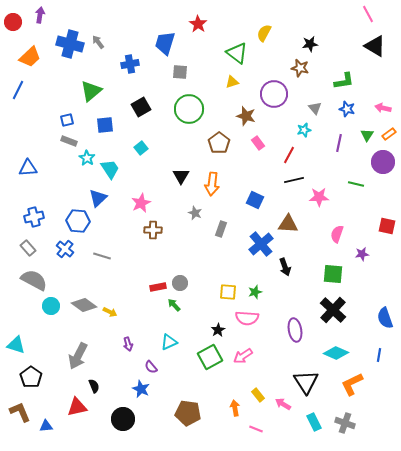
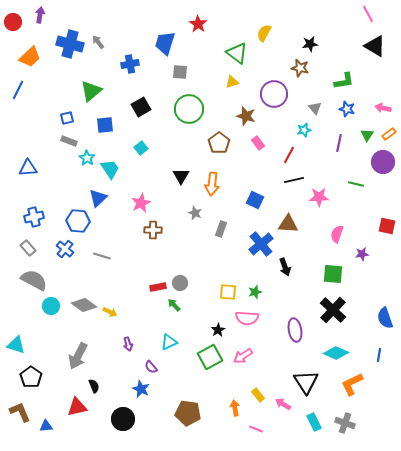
blue square at (67, 120): moved 2 px up
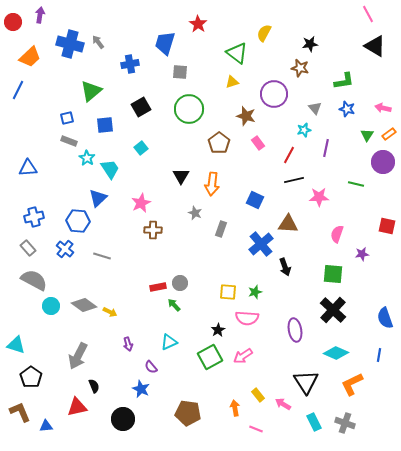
purple line at (339, 143): moved 13 px left, 5 px down
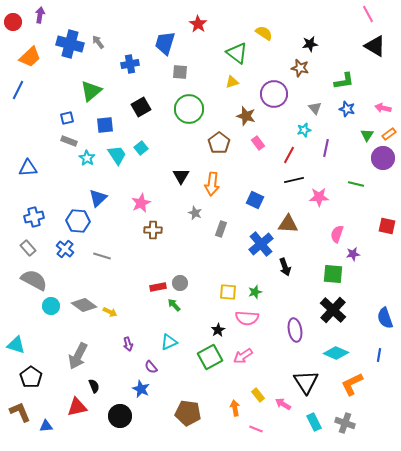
yellow semicircle at (264, 33): rotated 96 degrees clockwise
purple circle at (383, 162): moved 4 px up
cyan trapezoid at (110, 169): moved 7 px right, 14 px up
purple star at (362, 254): moved 9 px left
black circle at (123, 419): moved 3 px left, 3 px up
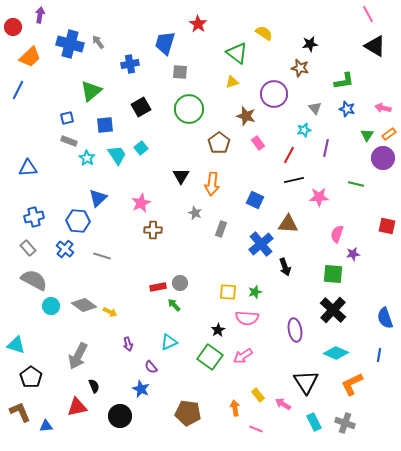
red circle at (13, 22): moved 5 px down
green square at (210, 357): rotated 25 degrees counterclockwise
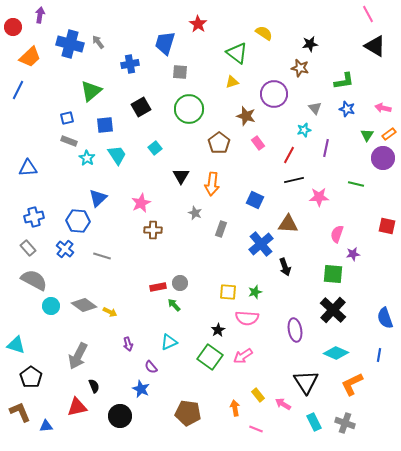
cyan square at (141, 148): moved 14 px right
